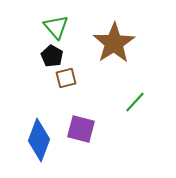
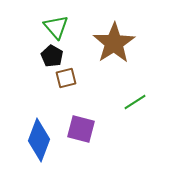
green line: rotated 15 degrees clockwise
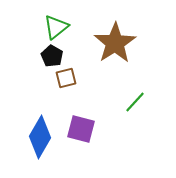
green triangle: rotated 32 degrees clockwise
brown star: moved 1 px right
green line: rotated 15 degrees counterclockwise
blue diamond: moved 1 px right, 3 px up; rotated 9 degrees clockwise
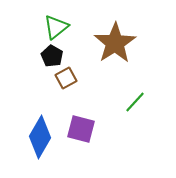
brown square: rotated 15 degrees counterclockwise
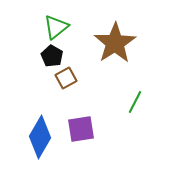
green line: rotated 15 degrees counterclockwise
purple square: rotated 24 degrees counterclockwise
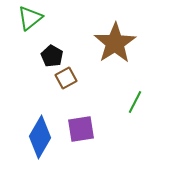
green triangle: moved 26 px left, 9 px up
